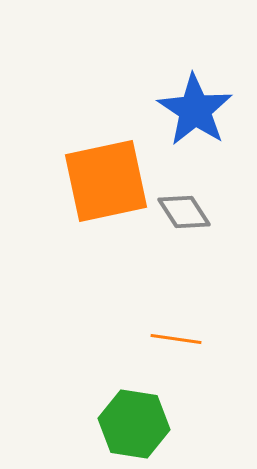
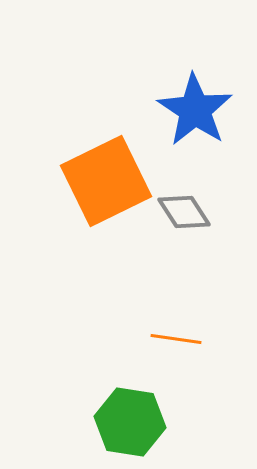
orange square: rotated 14 degrees counterclockwise
green hexagon: moved 4 px left, 2 px up
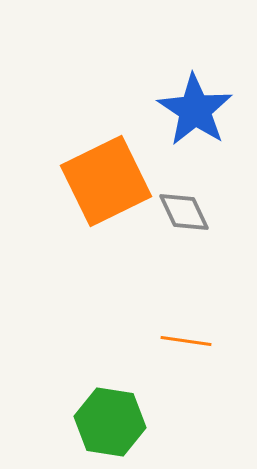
gray diamond: rotated 8 degrees clockwise
orange line: moved 10 px right, 2 px down
green hexagon: moved 20 px left
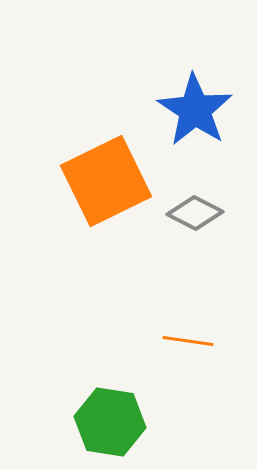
gray diamond: moved 11 px right, 1 px down; rotated 38 degrees counterclockwise
orange line: moved 2 px right
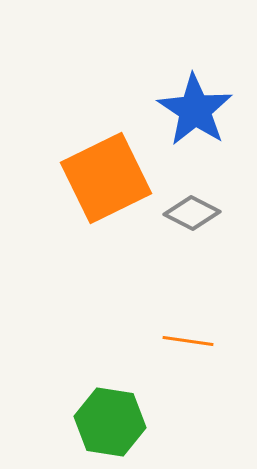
orange square: moved 3 px up
gray diamond: moved 3 px left
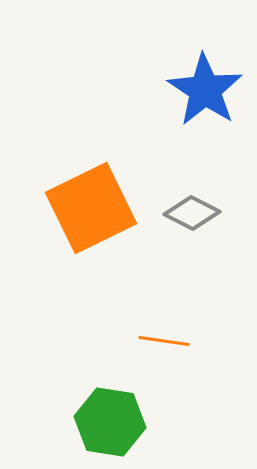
blue star: moved 10 px right, 20 px up
orange square: moved 15 px left, 30 px down
orange line: moved 24 px left
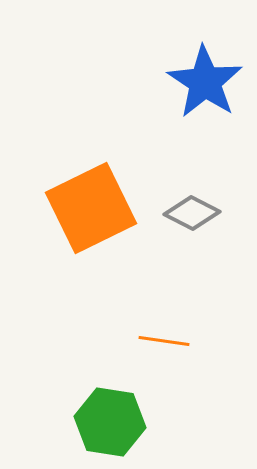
blue star: moved 8 px up
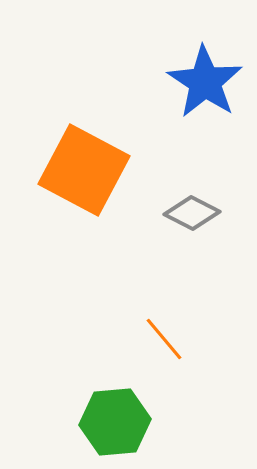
orange square: moved 7 px left, 38 px up; rotated 36 degrees counterclockwise
orange line: moved 2 px up; rotated 42 degrees clockwise
green hexagon: moved 5 px right; rotated 14 degrees counterclockwise
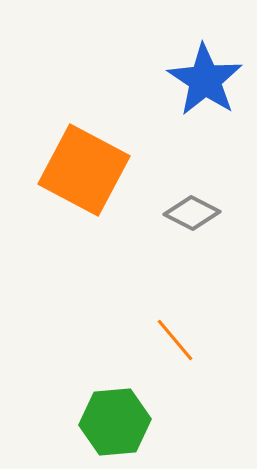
blue star: moved 2 px up
orange line: moved 11 px right, 1 px down
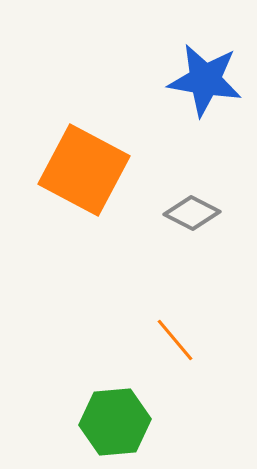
blue star: rotated 24 degrees counterclockwise
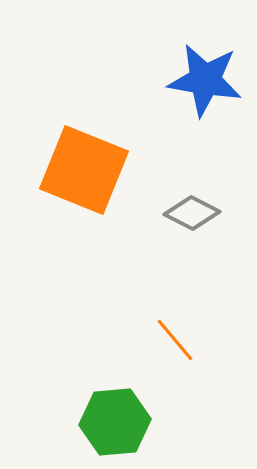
orange square: rotated 6 degrees counterclockwise
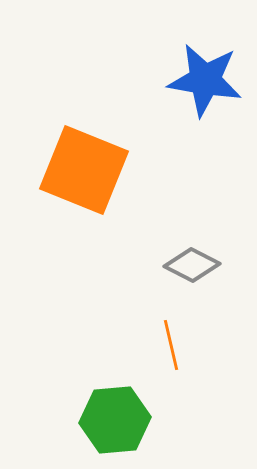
gray diamond: moved 52 px down
orange line: moved 4 px left, 5 px down; rotated 27 degrees clockwise
green hexagon: moved 2 px up
